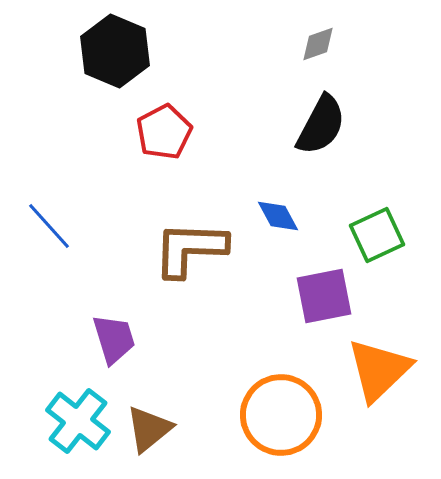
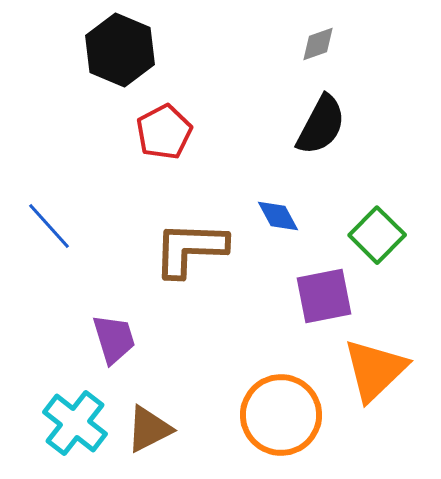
black hexagon: moved 5 px right, 1 px up
green square: rotated 20 degrees counterclockwise
orange triangle: moved 4 px left
cyan cross: moved 3 px left, 2 px down
brown triangle: rotated 12 degrees clockwise
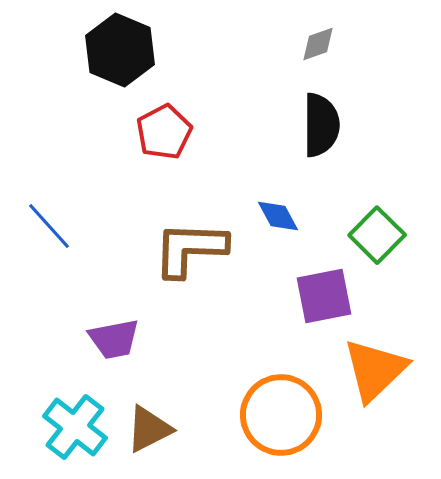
black semicircle: rotated 28 degrees counterclockwise
purple trapezoid: rotated 96 degrees clockwise
cyan cross: moved 4 px down
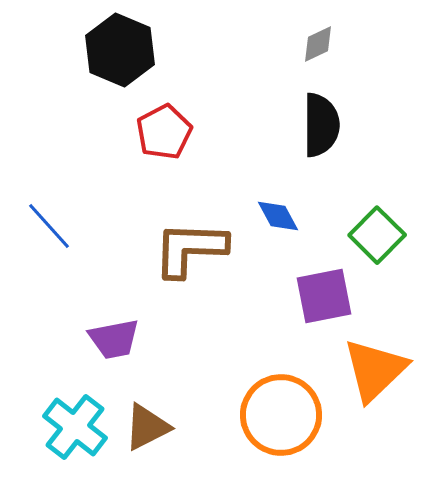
gray diamond: rotated 6 degrees counterclockwise
brown triangle: moved 2 px left, 2 px up
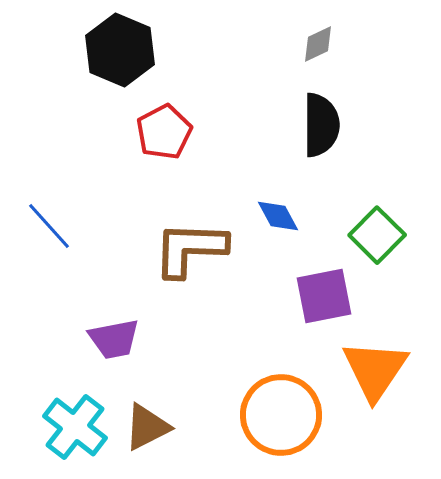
orange triangle: rotated 12 degrees counterclockwise
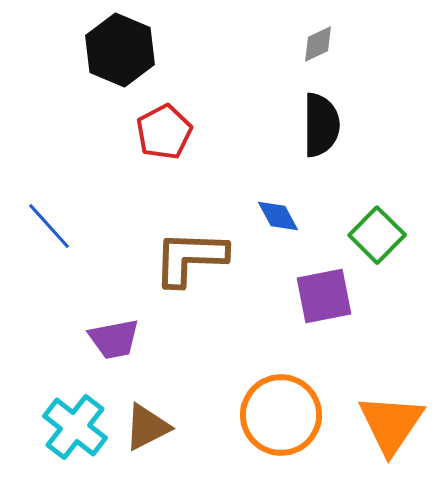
brown L-shape: moved 9 px down
orange triangle: moved 16 px right, 54 px down
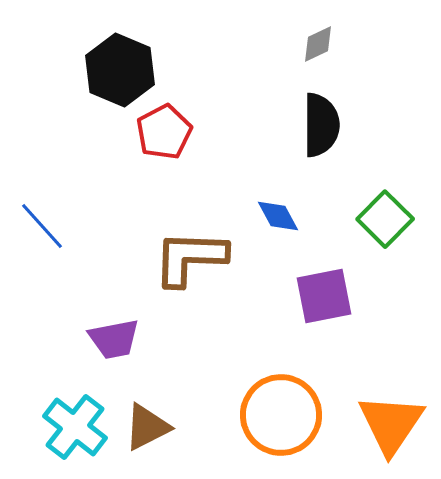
black hexagon: moved 20 px down
blue line: moved 7 px left
green square: moved 8 px right, 16 px up
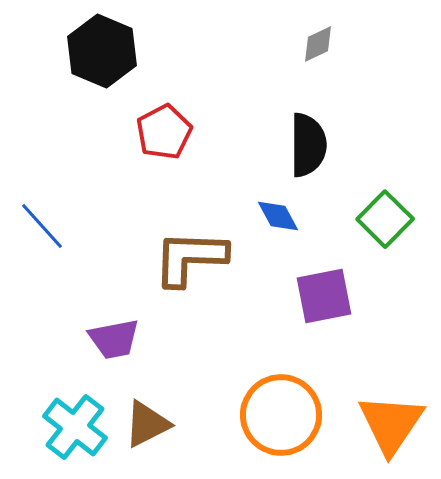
black hexagon: moved 18 px left, 19 px up
black semicircle: moved 13 px left, 20 px down
brown triangle: moved 3 px up
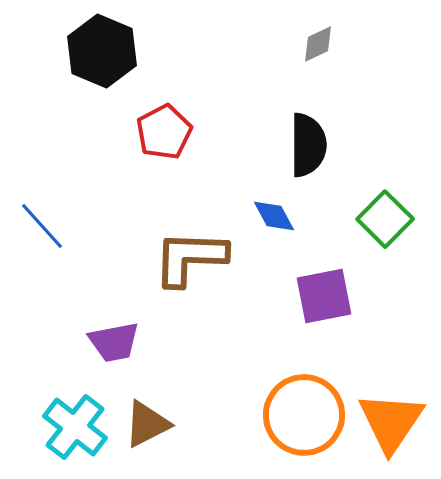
blue diamond: moved 4 px left
purple trapezoid: moved 3 px down
orange circle: moved 23 px right
orange triangle: moved 2 px up
